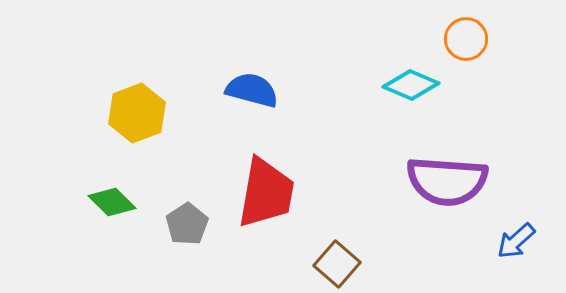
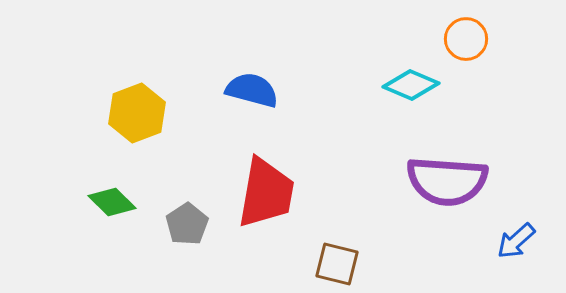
brown square: rotated 27 degrees counterclockwise
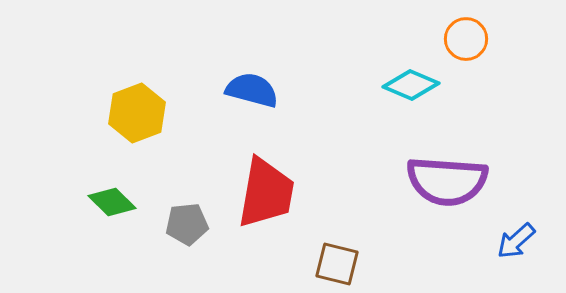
gray pentagon: rotated 27 degrees clockwise
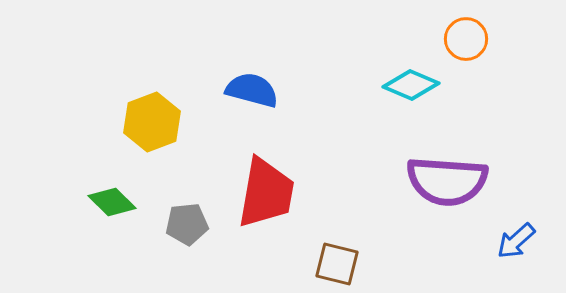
yellow hexagon: moved 15 px right, 9 px down
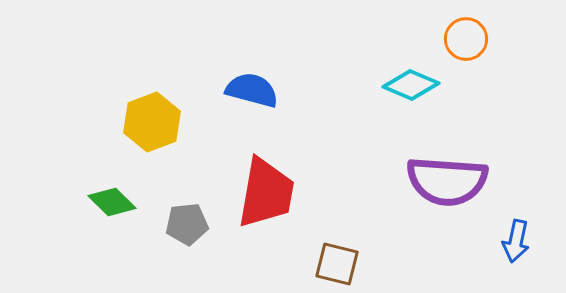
blue arrow: rotated 36 degrees counterclockwise
